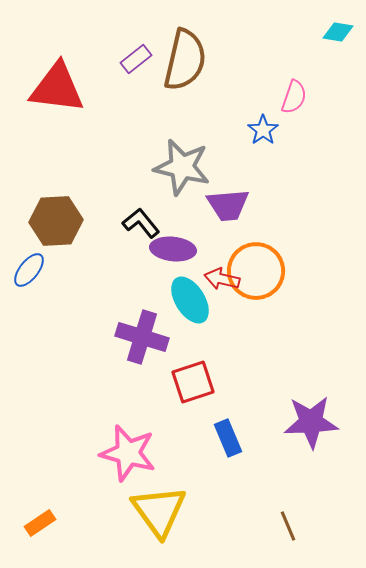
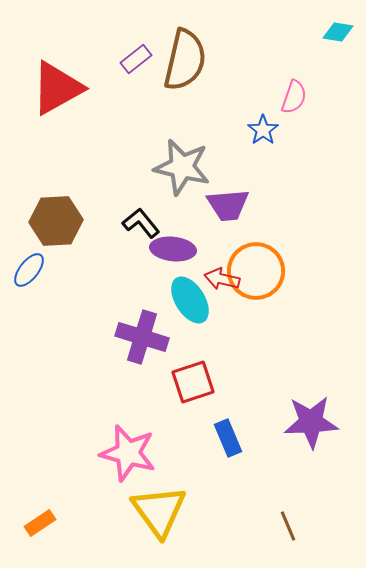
red triangle: rotated 36 degrees counterclockwise
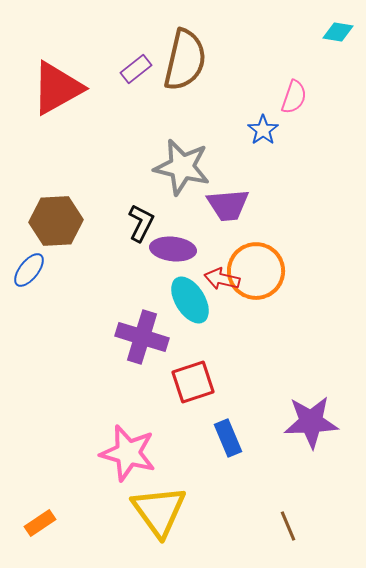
purple rectangle: moved 10 px down
black L-shape: rotated 66 degrees clockwise
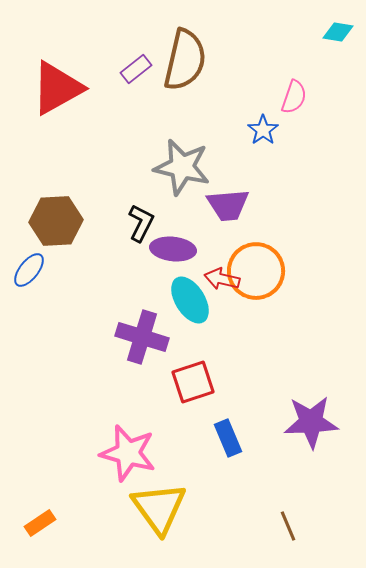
yellow triangle: moved 3 px up
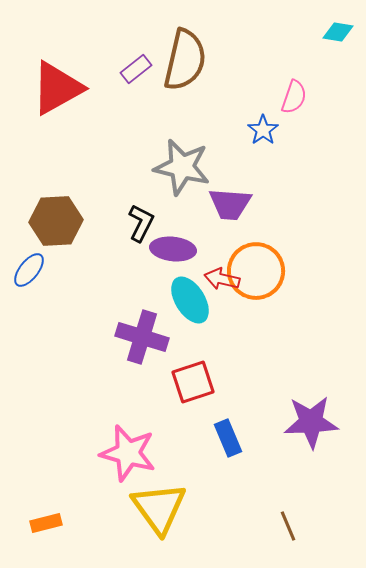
purple trapezoid: moved 2 px right, 1 px up; rotated 9 degrees clockwise
orange rectangle: moved 6 px right; rotated 20 degrees clockwise
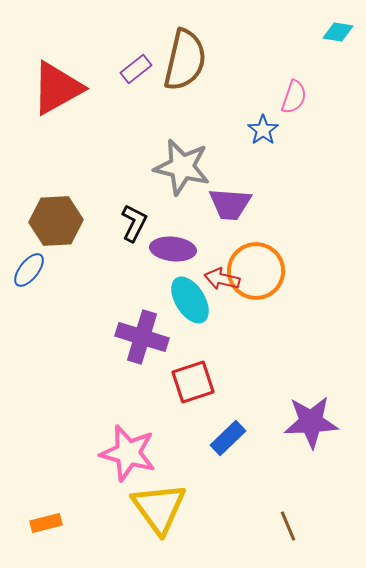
black L-shape: moved 7 px left
blue rectangle: rotated 69 degrees clockwise
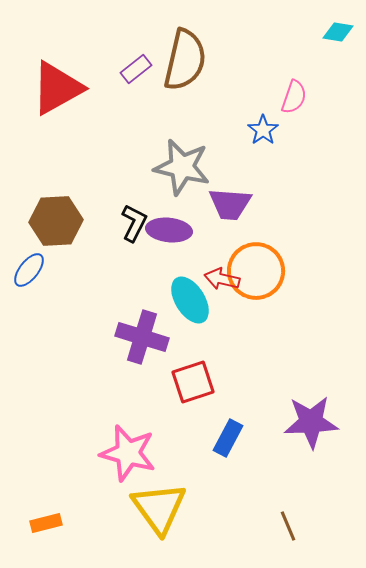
purple ellipse: moved 4 px left, 19 px up
blue rectangle: rotated 18 degrees counterclockwise
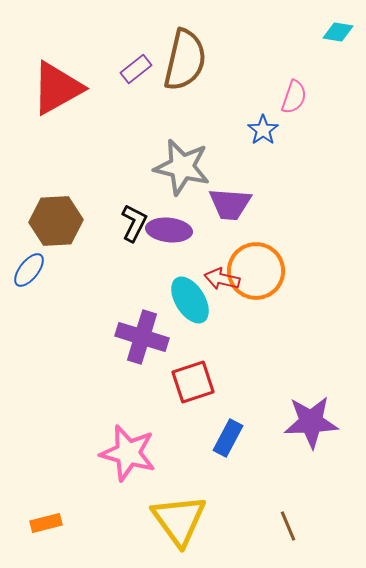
yellow triangle: moved 20 px right, 12 px down
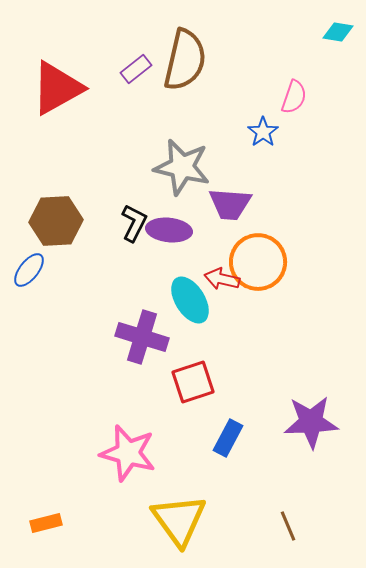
blue star: moved 2 px down
orange circle: moved 2 px right, 9 px up
